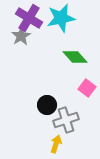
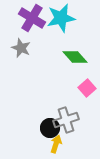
purple cross: moved 3 px right
gray star: moved 12 px down; rotated 18 degrees counterclockwise
pink square: rotated 12 degrees clockwise
black circle: moved 3 px right, 23 px down
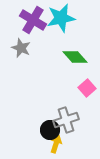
purple cross: moved 1 px right, 2 px down
black circle: moved 2 px down
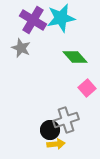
yellow arrow: rotated 66 degrees clockwise
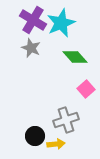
cyan star: moved 5 px down; rotated 12 degrees counterclockwise
gray star: moved 10 px right
pink square: moved 1 px left, 1 px down
black circle: moved 15 px left, 6 px down
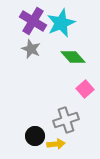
purple cross: moved 1 px down
gray star: moved 1 px down
green diamond: moved 2 px left
pink square: moved 1 px left
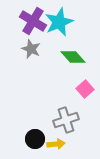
cyan star: moved 2 px left, 1 px up
black circle: moved 3 px down
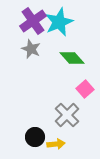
purple cross: rotated 24 degrees clockwise
green diamond: moved 1 px left, 1 px down
gray cross: moved 1 px right, 5 px up; rotated 25 degrees counterclockwise
black circle: moved 2 px up
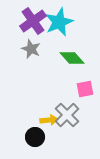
pink square: rotated 30 degrees clockwise
yellow arrow: moved 7 px left, 24 px up
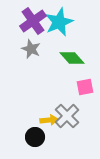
pink square: moved 2 px up
gray cross: moved 1 px down
